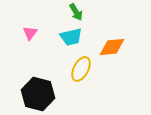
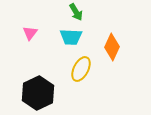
cyan trapezoid: rotated 15 degrees clockwise
orange diamond: rotated 60 degrees counterclockwise
black hexagon: moved 1 px up; rotated 20 degrees clockwise
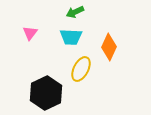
green arrow: moved 1 px left; rotated 96 degrees clockwise
orange diamond: moved 3 px left
black hexagon: moved 8 px right
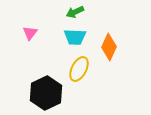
cyan trapezoid: moved 4 px right
yellow ellipse: moved 2 px left
